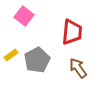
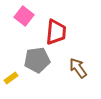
red trapezoid: moved 16 px left
yellow rectangle: moved 23 px down
gray pentagon: rotated 20 degrees clockwise
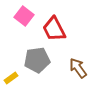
red trapezoid: moved 2 px left, 3 px up; rotated 148 degrees clockwise
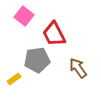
red trapezoid: moved 5 px down
yellow rectangle: moved 3 px right, 1 px down
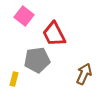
brown arrow: moved 6 px right, 6 px down; rotated 60 degrees clockwise
yellow rectangle: rotated 40 degrees counterclockwise
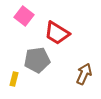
red trapezoid: moved 3 px right, 1 px up; rotated 32 degrees counterclockwise
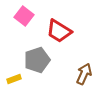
red trapezoid: moved 2 px right, 2 px up
gray pentagon: rotated 10 degrees counterclockwise
yellow rectangle: rotated 56 degrees clockwise
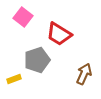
pink square: moved 1 px left, 1 px down
red trapezoid: moved 3 px down
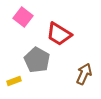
gray pentagon: rotated 25 degrees counterclockwise
yellow rectangle: moved 2 px down
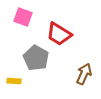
pink square: rotated 18 degrees counterclockwise
gray pentagon: moved 1 px left, 2 px up
yellow rectangle: rotated 24 degrees clockwise
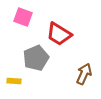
gray pentagon: rotated 20 degrees clockwise
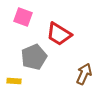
gray pentagon: moved 2 px left, 1 px up
